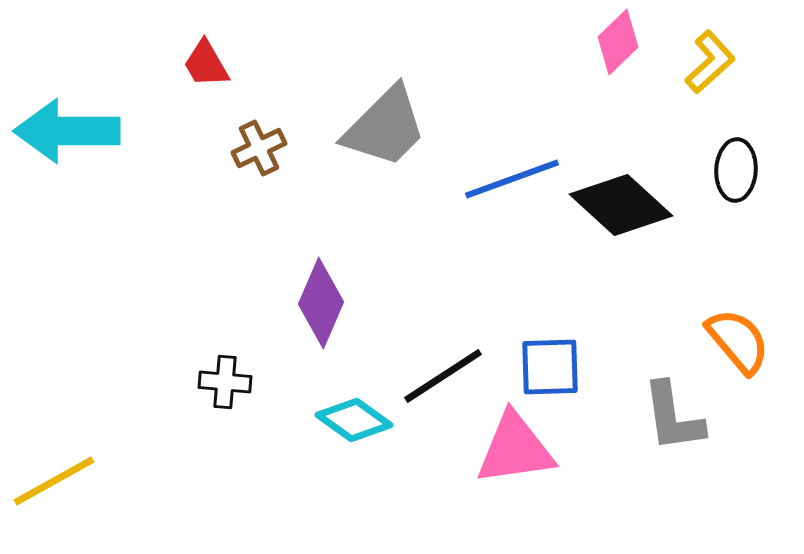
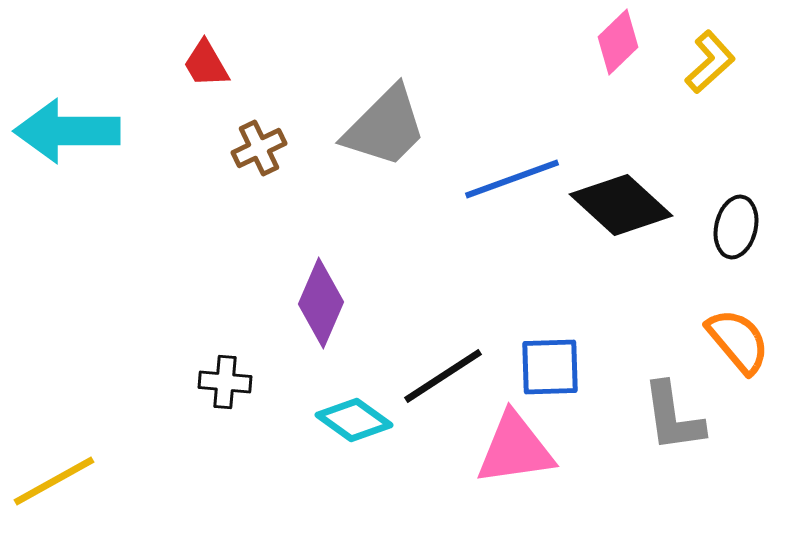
black ellipse: moved 57 px down; rotated 10 degrees clockwise
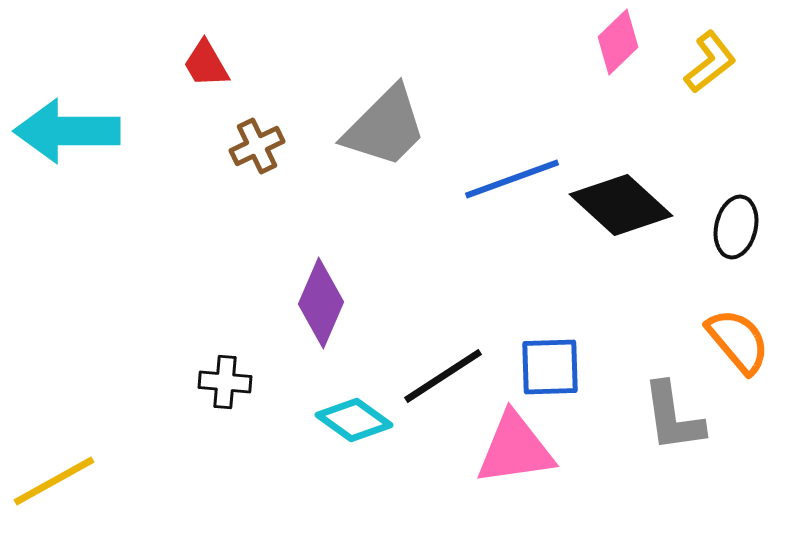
yellow L-shape: rotated 4 degrees clockwise
brown cross: moved 2 px left, 2 px up
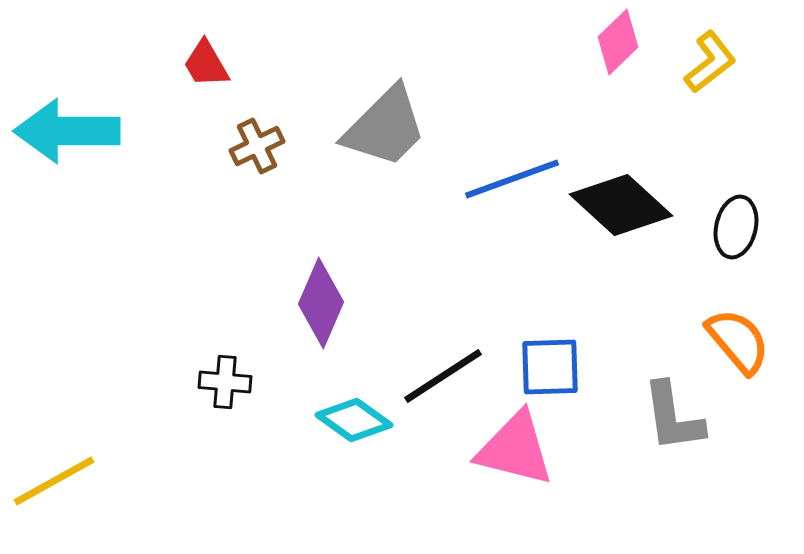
pink triangle: rotated 22 degrees clockwise
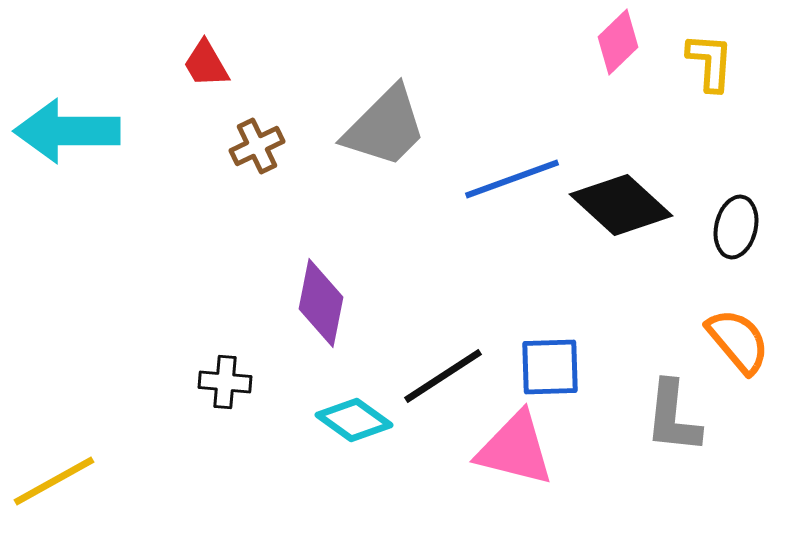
yellow L-shape: rotated 48 degrees counterclockwise
purple diamond: rotated 12 degrees counterclockwise
gray L-shape: rotated 14 degrees clockwise
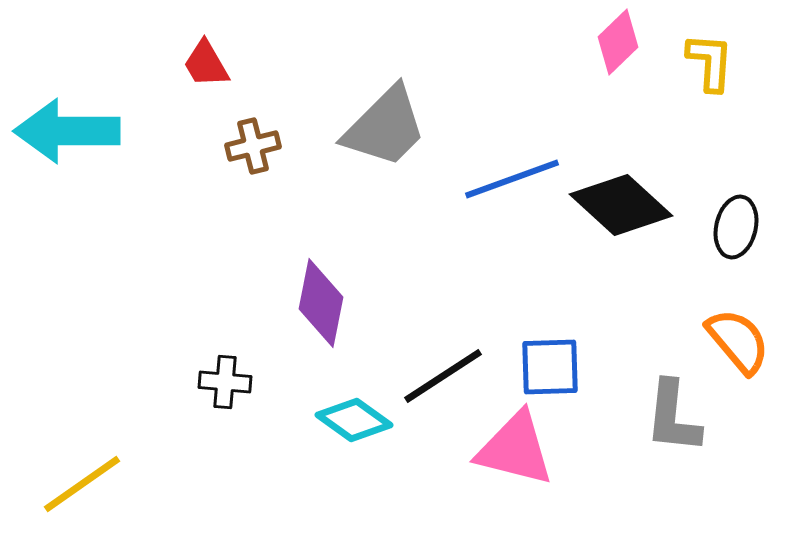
brown cross: moved 4 px left; rotated 12 degrees clockwise
yellow line: moved 28 px right, 3 px down; rotated 6 degrees counterclockwise
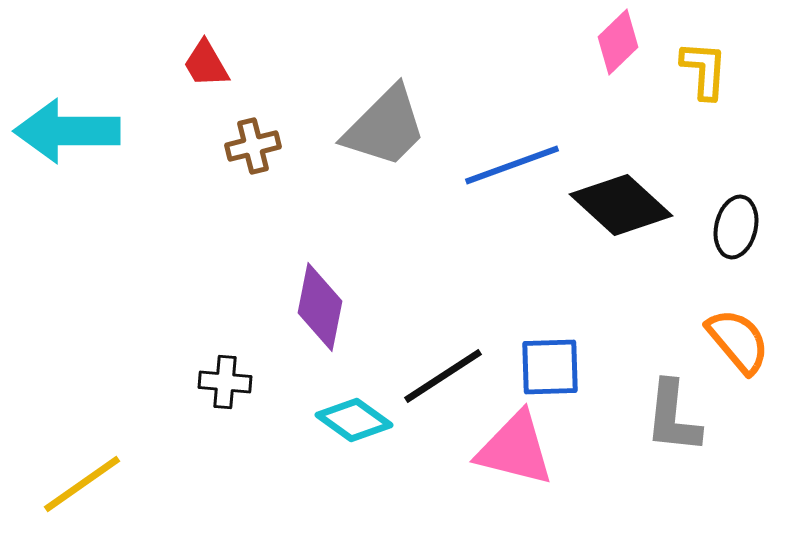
yellow L-shape: moved 6 px left, 8 px down
blue line: moved 14 px up
purple diamond: moved 1 px left, 4 px down
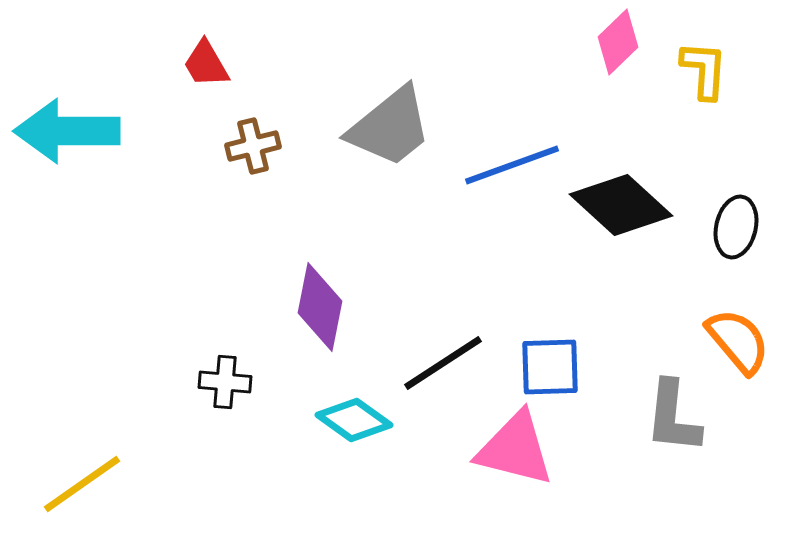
gray trapezoid: moved 5 px right; rotated 6 degrees clockwise
black line: moved 13 px up
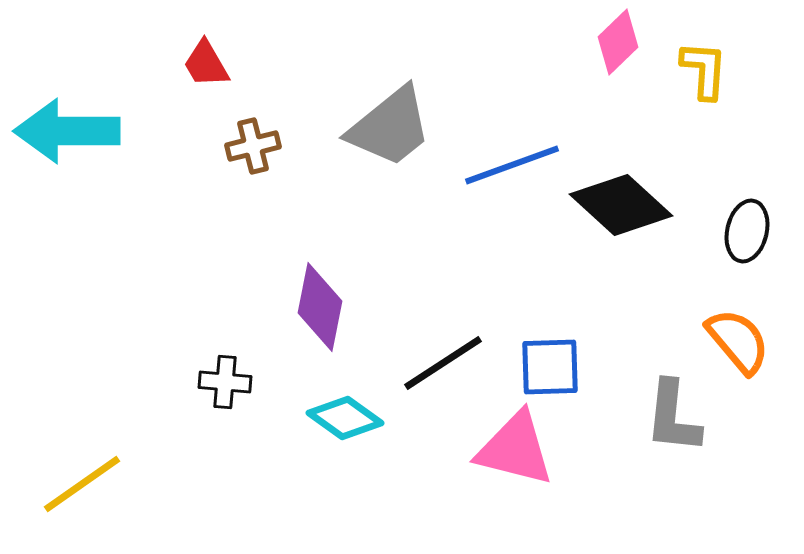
black ellipse: moved 11 px right, 4 px down
cyan diamond: moved 9 px left, 2 px up
